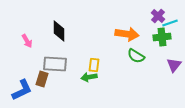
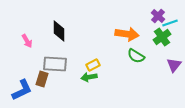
green cross: rotated 30 degrees counterclockwise
yellow rectangle: moved 1 px left; rotated 56 degrees clockwise
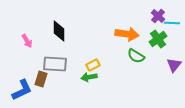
cyan line: moved 2 px right; rotated 21 degrees clockwise
green cross: moved 4 px left, 2 px down
brown rectangle: moved 1 px left
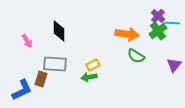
green cross: moved 8 px up
